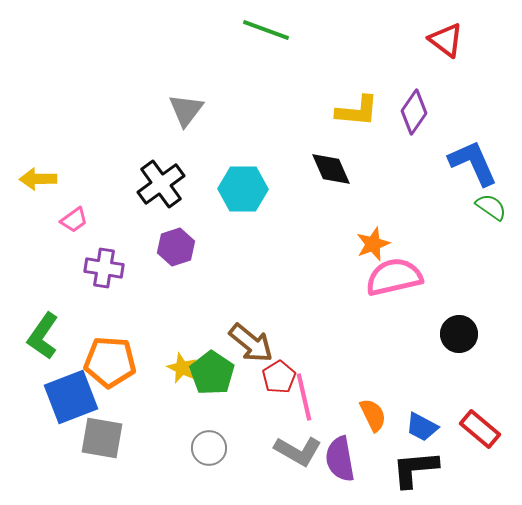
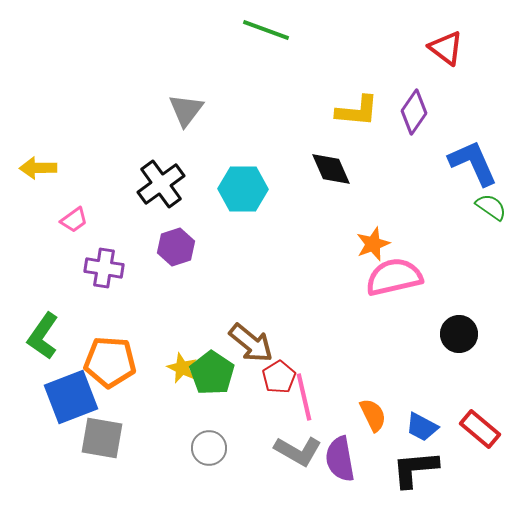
red triangle: moved 8 px down
yellow arrow: moved 11 px up
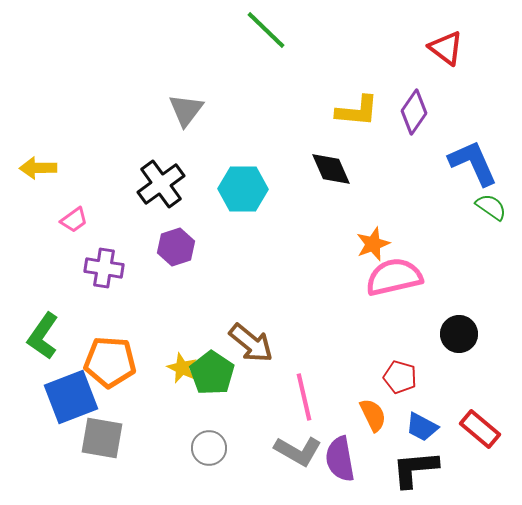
green line: rotated 24 degrees clockwise
red pentagon: moved 121 px right; rotated 24 degrees counterclockwise
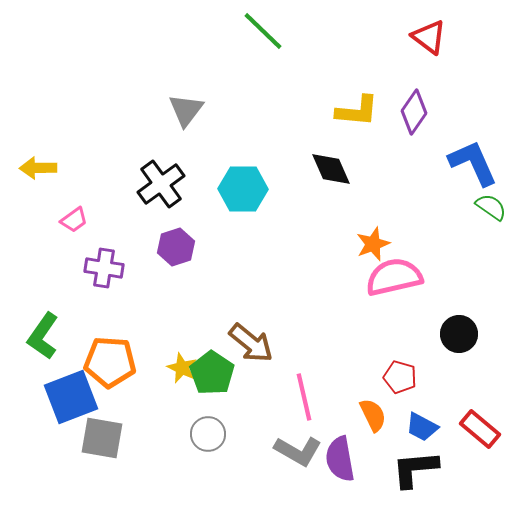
green line: moved 3 px left, 1 px down
red triangle: moved 17 px left, 11 px up
gray circle: moved 1 px left, 14 px up
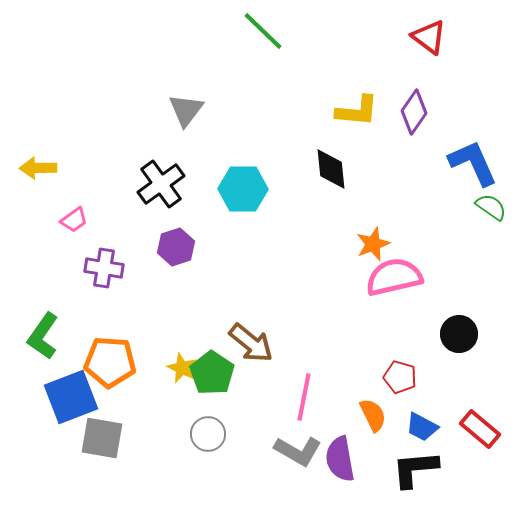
black diamond: rotated 18 degrees clockwise
pink line: rotated 24 degrees clockwise
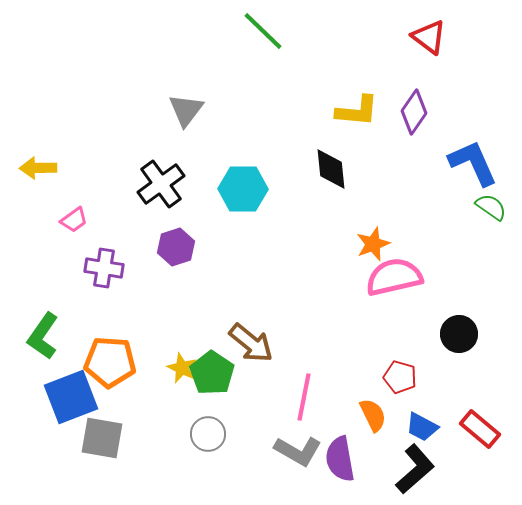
black L-shape: rotated 144 degrees clockwise
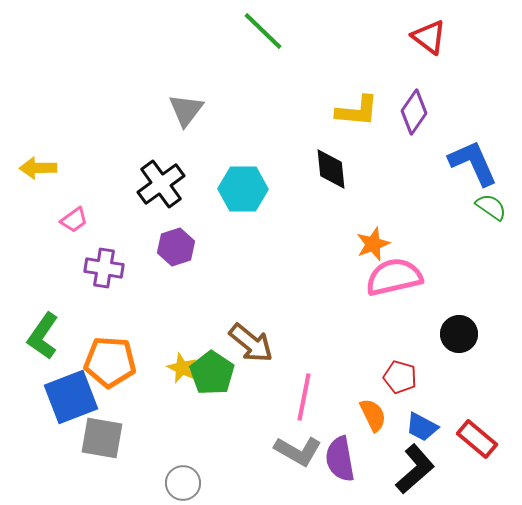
red rectangle: moved 3 px left, 10 px down
gray circle: moved 25 px left, 49 px down
